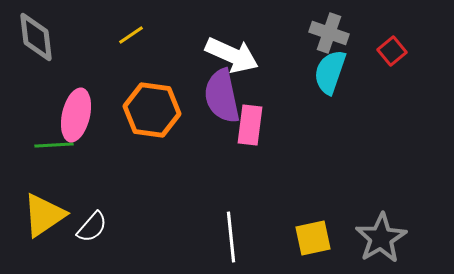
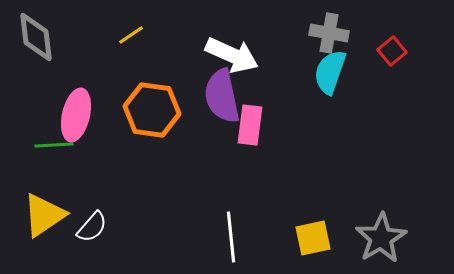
gray cross: rotated 9 degrees counterclockwise
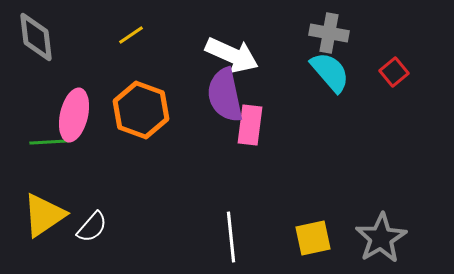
red square: moved 2 px right, 21 px down
cyan semicircle: rotated 120 degrees clockwise
purple semicircle: moved 3 px right, 1 px up
orange hexagon: moved 11 px left; rotated 12 degrees clockwise
pink ellipse: moved 2 px left
green line: moved 5 px left, 3 px up
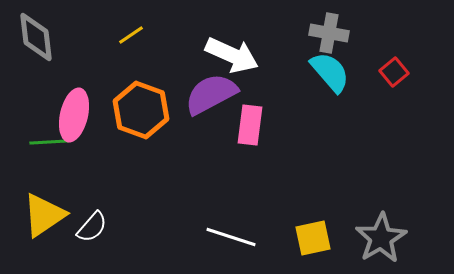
purple semicircle: moved 14 px left, 1 px up; rotated 74 degrees clockwise
white line: rotated 66 degrees counterclockwise
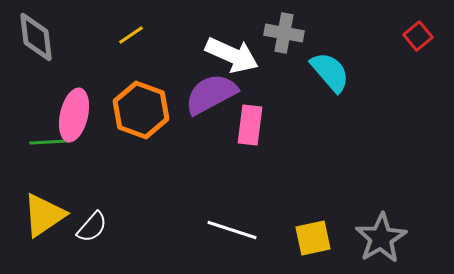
gray cross: moved 45 px left
red square: moved 24 px right, 36 px up
white line: moved 1 px right, 7 px up
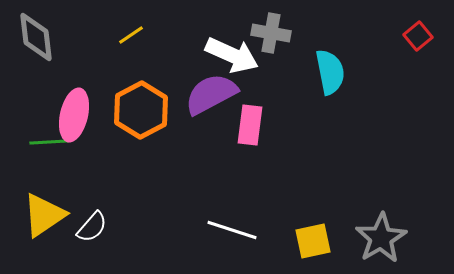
gray cross: moved 13 px left
cyan semicircle: rotated 30 degrees clockwise
orange hexagon: rotated 12 degrees clockwise
yellow square: moved 3 px down
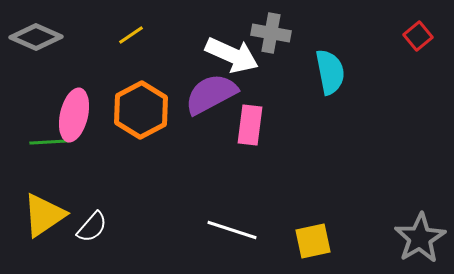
gray diamond: rotated 60 degrees counterclockwise
gray star: moved 39 px right
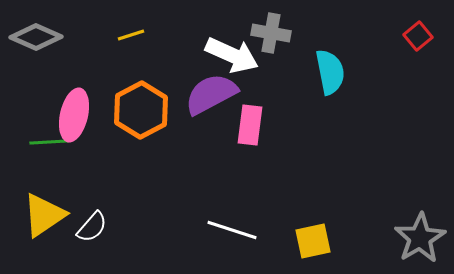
yellow line: rotated 16 degrees clockwise
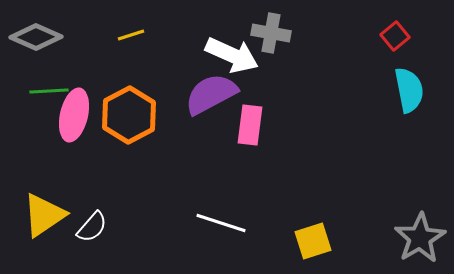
red square: moved 23 px left
cyan semicircle: moved 79 px right, 18 px down
orange hexagon: moved 12 px left, 5 px down
green line: moved 51 px up
white line: moved 11 px left, 7 px up
yellow square: rotated 6 degrees counterclockwise
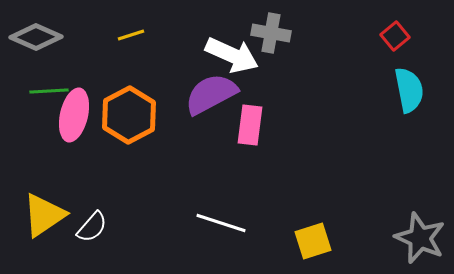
gray star: rotated 18 degrees counterclockwise
